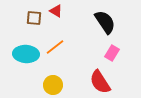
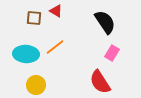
yellow circle: moved 17 px left
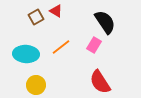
brown square: moved 2 px right, 1 px up; rotated 35 degrees counterclockwise
orange line: moved 6 px right
pink rectangle: moved 18 px left, 8 px up
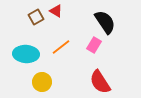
yellow circle: moved 6 px right, 3 px up
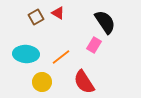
red triangle: moved 2 px right, 2 px down
orange line: moved 10 px down
red semicircle: moved 16 px left
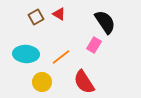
red triangle: moved 1 px right, 1 px down
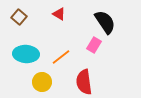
brown square: moved 17 px left; rotated 21 degrees counterclockwise
red semicircle: rotated 25 degrees clockwise
